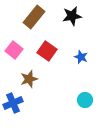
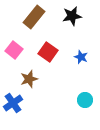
red square: moved 1 px right, 1 px down
blue cross: rotated 12 degrees counterclockwise
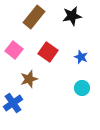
cyan circle: moved 3 px left, 12 px up
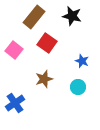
black star: rotated 24 degrees clockwise
red square: moved 1 px left, 9 px up
blue star: moved 1 px right, 4 px down
brown star: moved 15 px right
cyan circle: moved 4 px left, 1 px up
blue cross: moved 2 px right
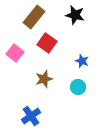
black star: moved 3 px right, 1 px up
pink square: moved 1 px right, 3 px down
blue cross: moved 16 px right, 13 px down
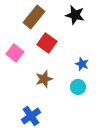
blue star: moved 3 px down
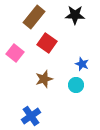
black star: rotated 12 degrees counterclockwise
cyan circle: moved 2 px left, 2 px up
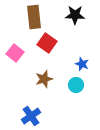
brown rectangle: rotated 45 degrees counterclockwise
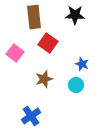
red square: moved 1 px right
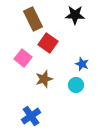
brown rectangle: moved 1 px left, 2 px down; rotated 20 degrees counterclockwise
pink square: moved 8 px right, 5 px down
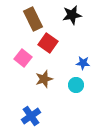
black star: moved 3 px left; rotated 12 degrees counterclockwise
blue star: moved 1 px right, 1 px up; rotated 16 degrees counterclockwise
